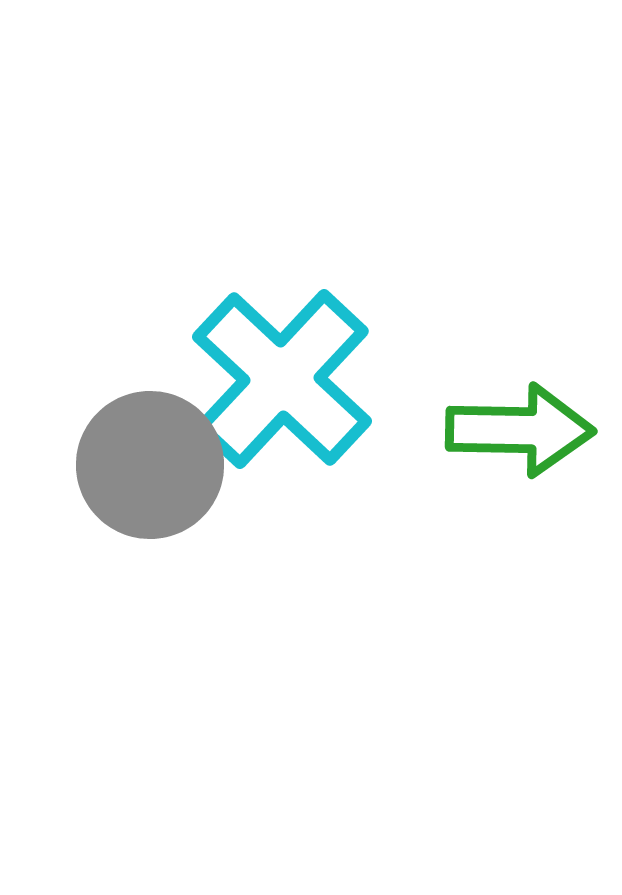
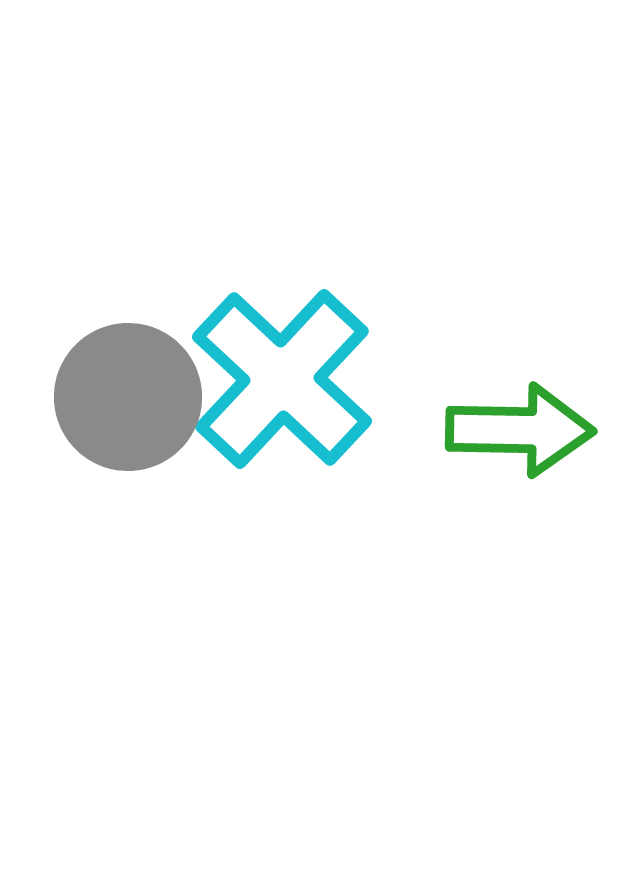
gray circle: moved 22 px left, 68 px up
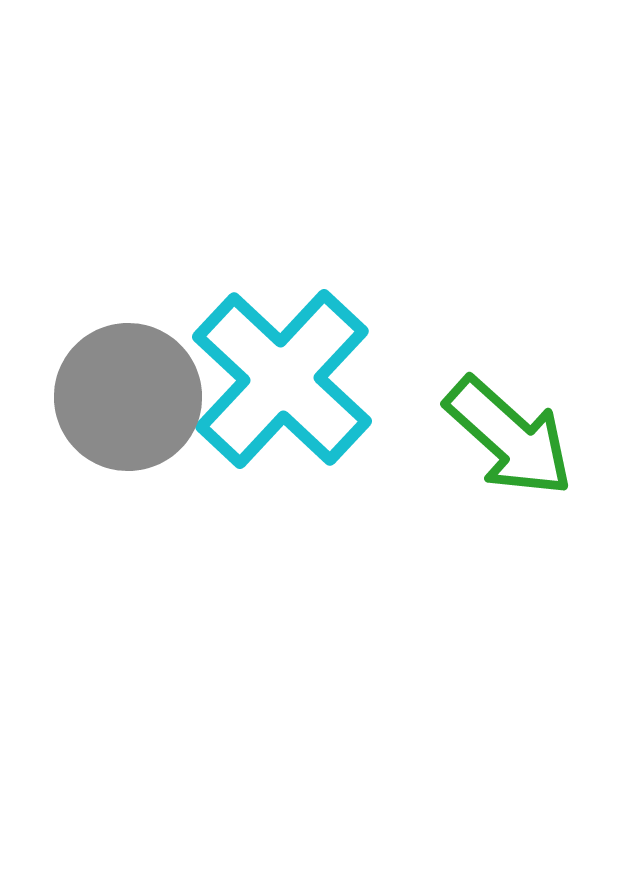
green arrow: moved 11 px left, 7 px down; rotated 41 degrees clockwise
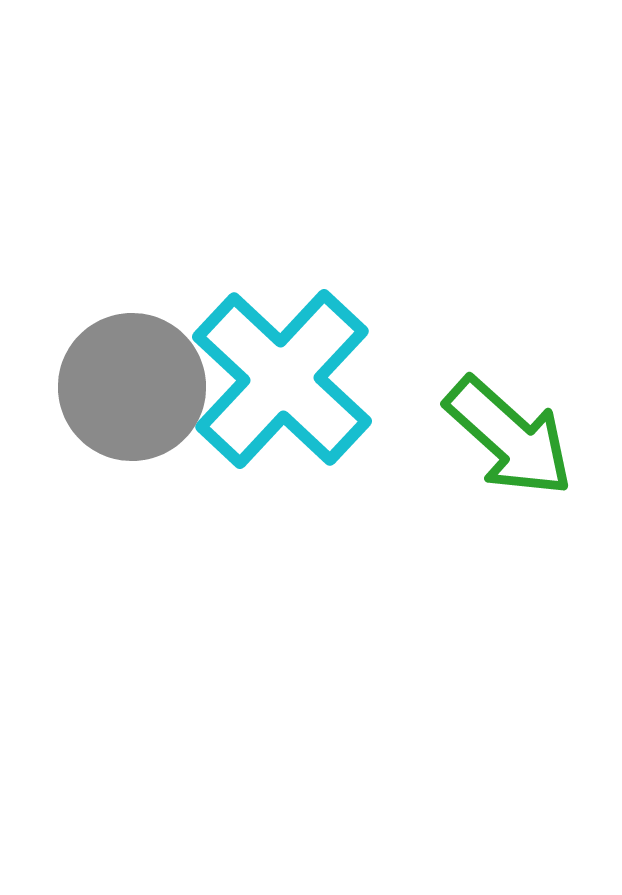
gray circle: moved 4 px right, 10 px up
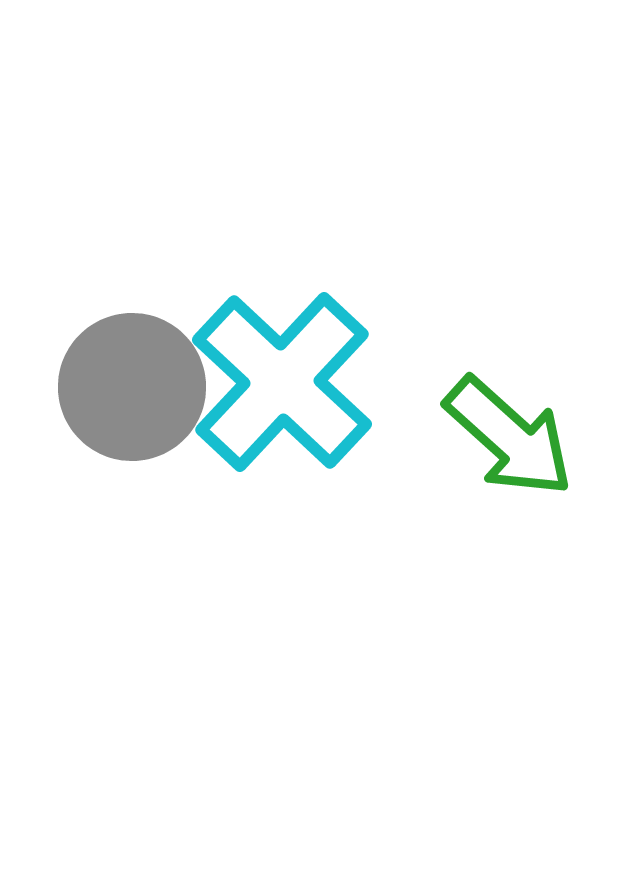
cyan cross: moved 3 px down
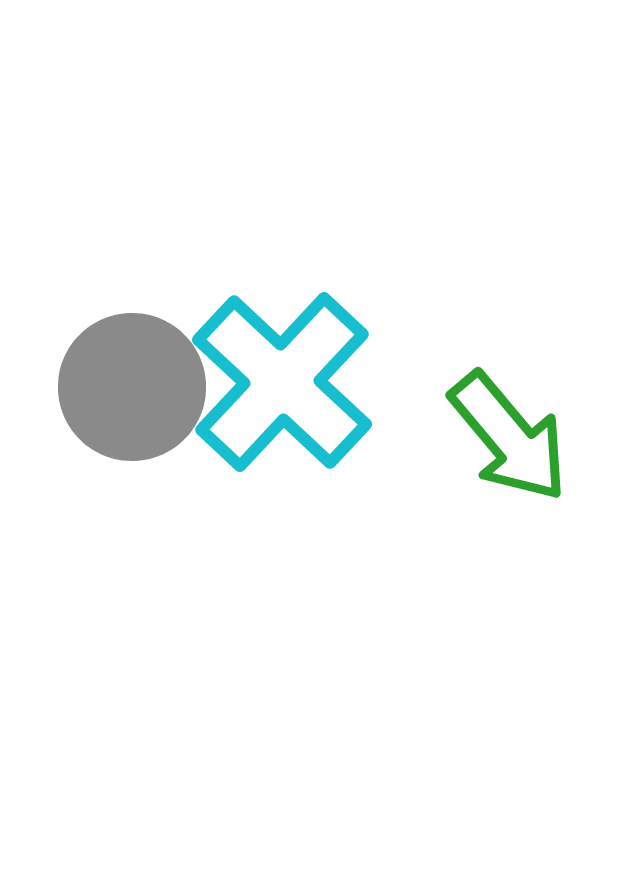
green arrow: rotated 8 degrees clockwise
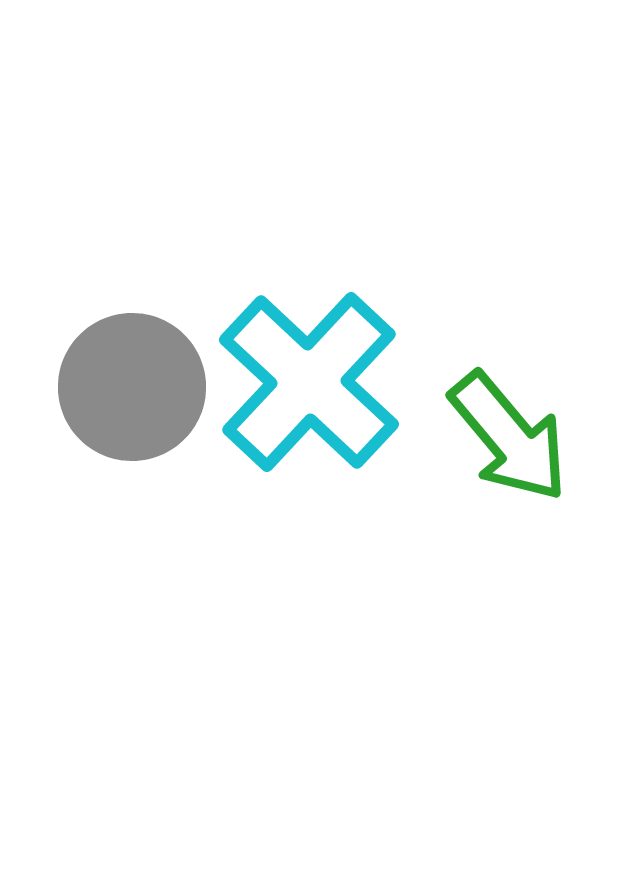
cyan cross: moved 27 px right
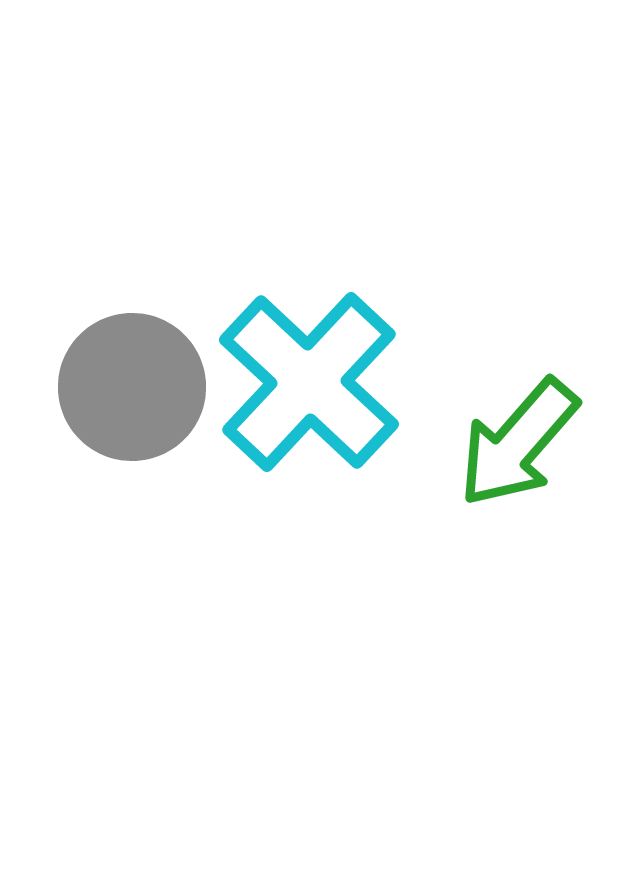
green arrow: moved 9 px right, 6 px down; rotated 81 degrees clockwise
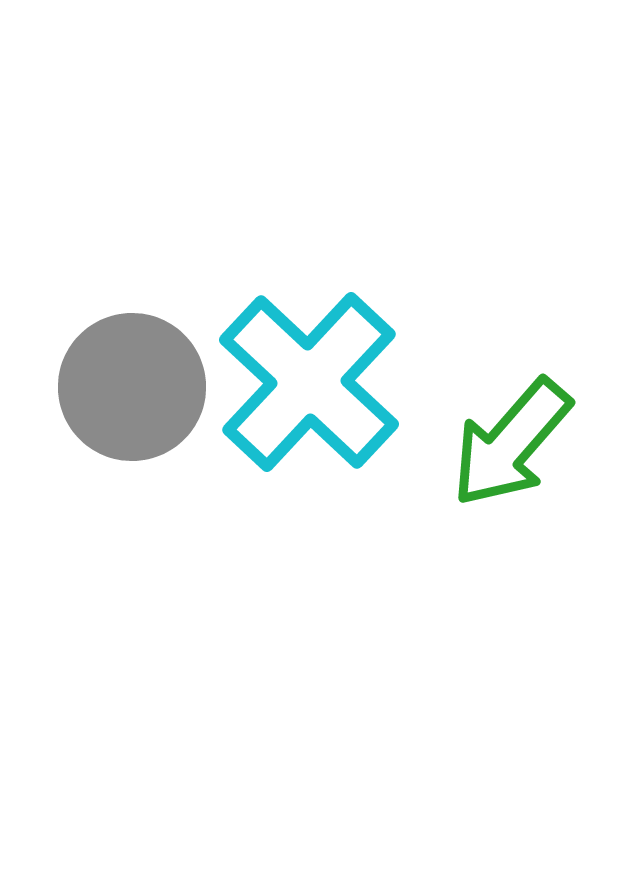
green arrow: moved 7 px left
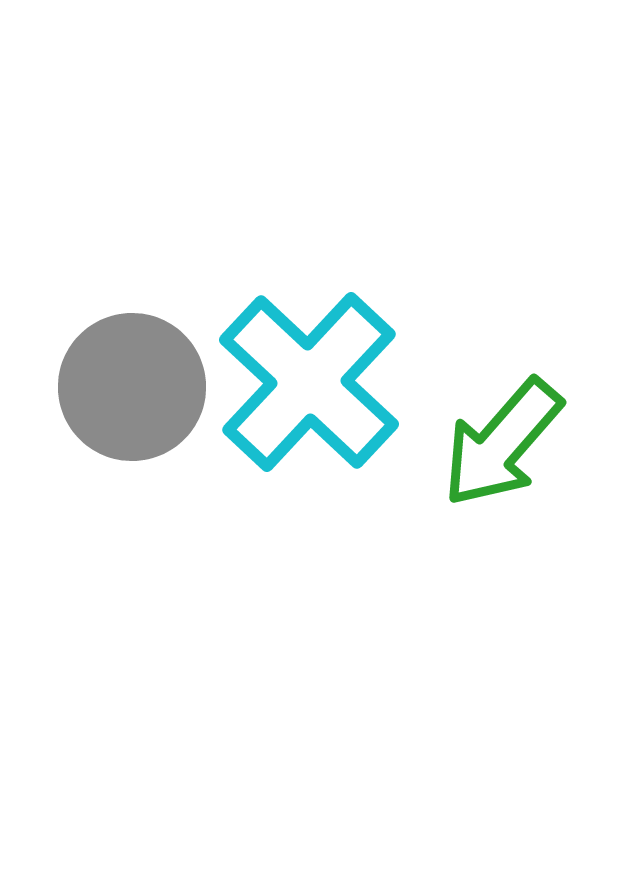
green arrow: moved 9 px left
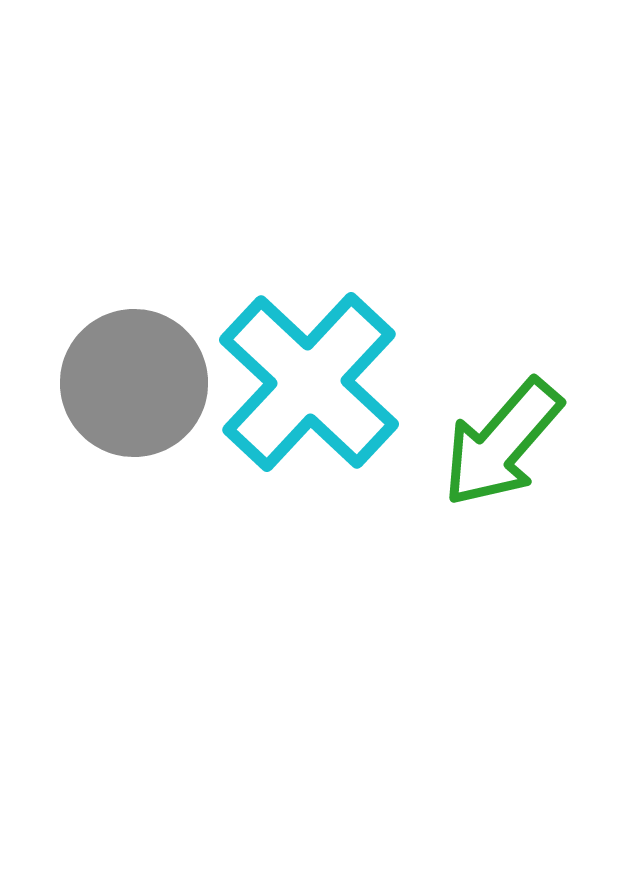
gray circle: moved 2 px right, 4 px up
